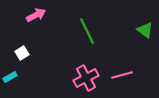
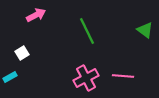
pink line: moved 1 px right, 1 px down; rotated 20 degrees clockwise
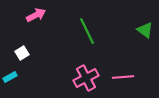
pink line: moved 1 px down; rotated 10 degrees counterclockwise
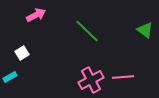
green line: rotated 20 degrees counterclockwise
pink cross: moved 5 px right, 2 px down
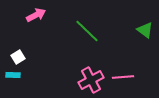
white square: moved 4 px left, 4 px down
cyan rectangle: moved 3 px right, 2 px up; rotated 32 degrees clockwise
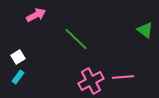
green line: moved 11 px left, 8 px down
cyan rectangle: moved 5 px right, 2 px down; rotated 56 degrees counterclockwise
pink cross: moved 1 px down
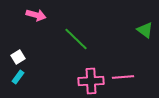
pink arrow: rotated 42 degrees clockwise
pink cross: rotated 25 degrees clockwise
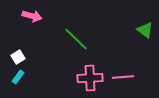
pink arrow: moved 4 px left, 1 px down
pink cross: moved 1 px left, 3 px up
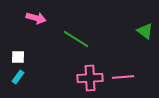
pink arrow: moved 4 px right, 2 px down
green triangle: moved 1 px down
green line: rotated 12 degrees counterclockwise
white square: rotated 32 degrees clockwise
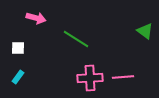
white square: moved 9 px up
